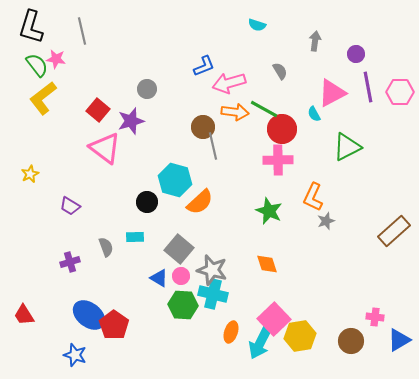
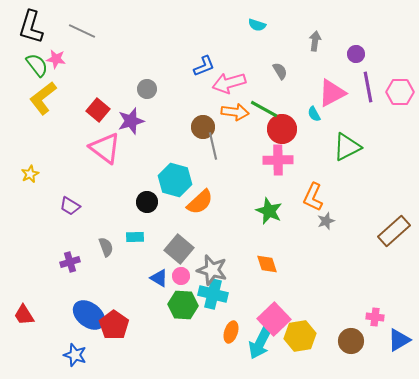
gray line at (82, 31): rotated 52 degrees counterclockwise
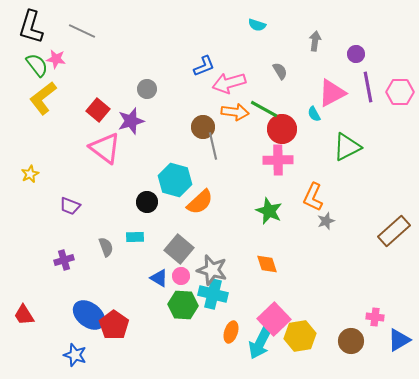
purple trapezoid at (70, 206): rotated 10 degrees counterclockwise
purple cross at (70, 262): moved 6 px left, 2 px up
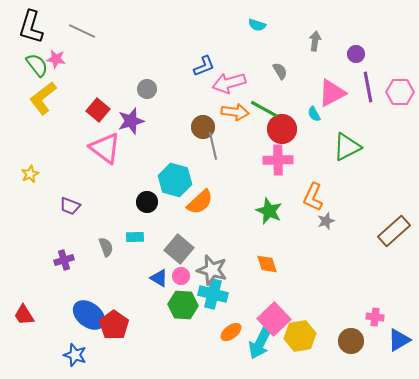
orange ellipse at (231, 332): rotated 35 degrees clockwise
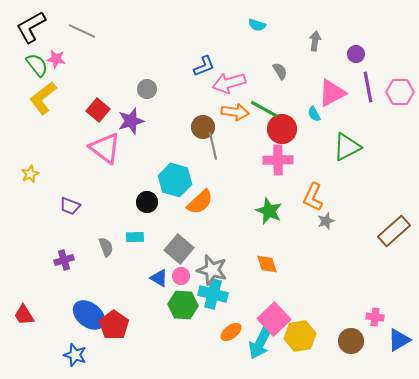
black L-shape at (31, 27): rotated 44 degrees clockwise
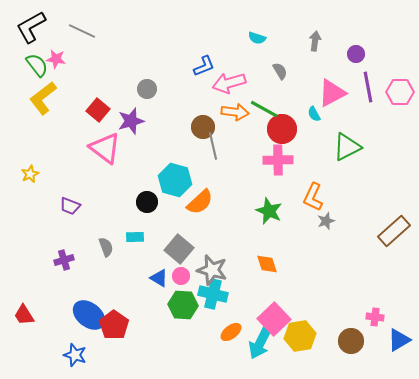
cyan semicircle at (257, 25): moved 13 px down
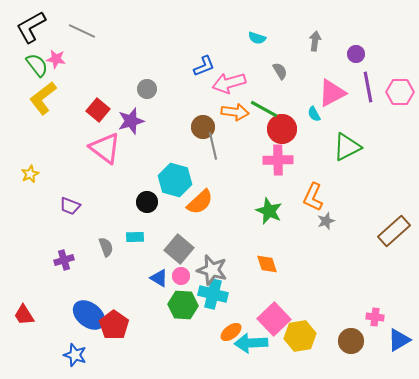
cyan arrow at (260, 343): moved 9 px left; rotated 60 degrees clockwise
